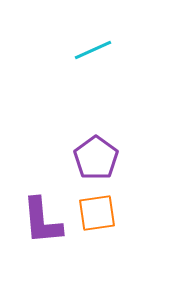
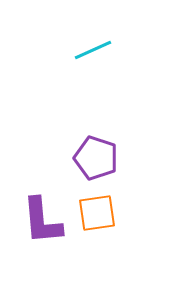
purple pentagon: rotated 18 degrees counterclockwise
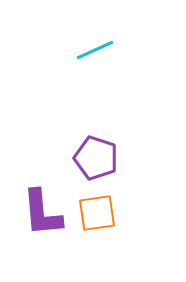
cyan line: moved 2 px right
purple L-shape: moved 8 px up
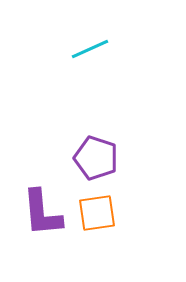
cyan line: moved 5 px left, 1 px up
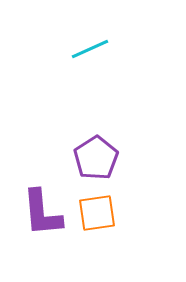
purple pentagon: rotated 21 degrees clockwise
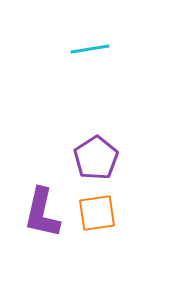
cyan line: rotated 15 degrees clockwise
purple L-shape: rotated 18 degrees clockwise
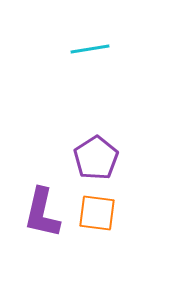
orange square: rotated 15 degrees clockwise
